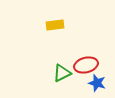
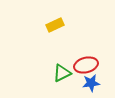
yellow rectangle: rotated 18 degrees counterclockwise
blue star: moved 6 px left; rotated 24 degrees counterclockwise
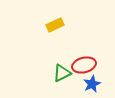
red ellipse: moved 2 px left
blue star: moved 1 px right, 1 px down; rotated 18 degrees counterclockwise
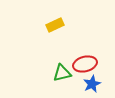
red ellipse: moved 1 px right, 1 px up
green triangle: rotated 12 degrees clockwise
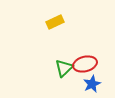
yellow rectangle: moved 3 px up
green triangle: moved 2 px right, 5 px up; rotated 30 degrees counterclockwise
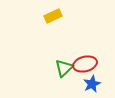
yellow rectangle: moved 2 px left, 6 px up
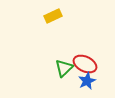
red ellipse: rotated 40 degrees clockwise
blue star: moved 5 px left, 3 px up
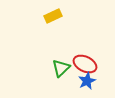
green triangle: moved 3 px left
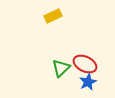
blue star: moved 1 px right, 1 px down
